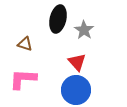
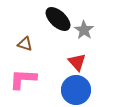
black ellipse: rotated 60 degrees counterclockwise
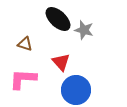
gray star: rotated 18 degrees counterclockwise
red triangle: moved 16 px left
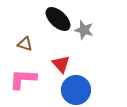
red triangle: moved 2 px down
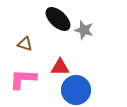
red triangle: moved 1 px left, 3 px down; rotated 48 degrees counterclockwise
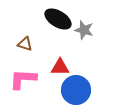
black ellipse: rotated 12 degrees counterclockwise
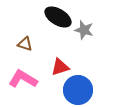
black ellipse: moved 2 px up
red triangle: rotated 18 degrees counterclockwise
pink L-shape: rotated 28 degrees clockwise
blue circle: moved 2 px right
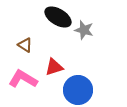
brown triangle: moved 1 px down; rotated 14 degrees clockwise
red triangle: moved 6 px left
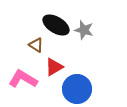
black ellipse: moved 2 px left, 8 px down
brown triangle: moved 11 px right
red triangle: rotated 12 degrees counterclockwise
blue circle: moved 1 px left, 1 px up
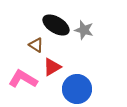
red triangle: moved 2 px left
